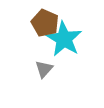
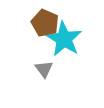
gray triangle: rotated 18 degrees counterclockwise
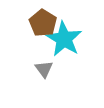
brown pentagon: moved 2 px left; rotated 8 degrees clockwise
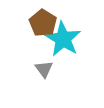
cyan star: moved 1 px left
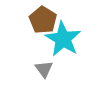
brown pentagon: moved 3 px up
